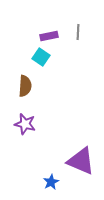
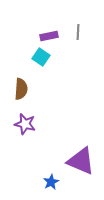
brown semicircle: moved 4 px left, 3 px down
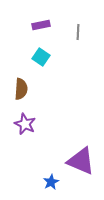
purple rectangle: moved 8 px left, 11 px up
purple star: rotated 10 degrees clockwise
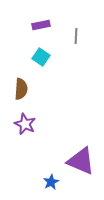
gray line: moved 2 px left, 4 px down
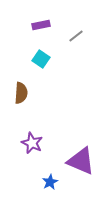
gray line: rotated 49 degrees clockwise
cyan square: moved 2 px down
brown semicircle: moved 4 px down
purple star: moved 7 px right, 19 px down
blue star: moved 1 px left
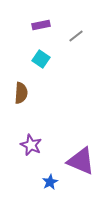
purple star: moved 1 px left, 2 px down
